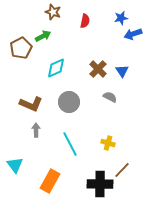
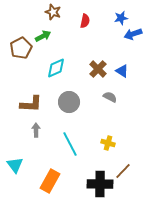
blue triangle: rotated 24 degrees counterclockwise
brown L-shape: rotated 20 degrees counterclockwise
brown line: moved 1 px right, 1 px down
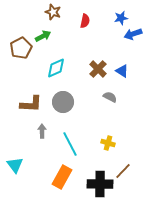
gray circle: moved 6 px left
gray arrow: moved 6 px right, 1 px down
orange rectangle: moved 12 px right, 4 px up
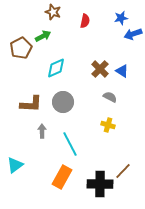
brown cross: moved 2 px right
yellow cross: moved 18 px up
cyan triangle: rotated 30 degrees clockwise
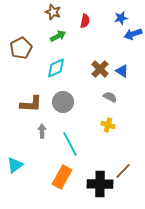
green arrow: moved 15 px right
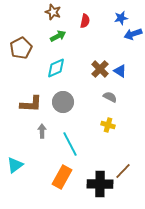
blue triangle: moved 2 px left
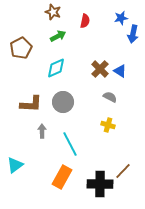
blue arrow: rotated 60 degrees counterclockwise
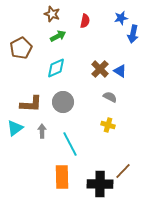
brown star: moved 1 px left, 2 px down
cyan triangle: moved 37 px up
orange rectangle: rotated 30 degrees counterclockwise
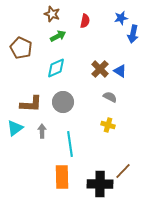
brown pentagon: rotated 20 degrees counterclockwise
cyan line: rotated 20 degrees clockwise
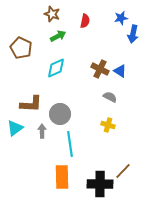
brown cross: rotated 18 degrees counterclockwise
gray circle: moved 3 px left, 12 px down
